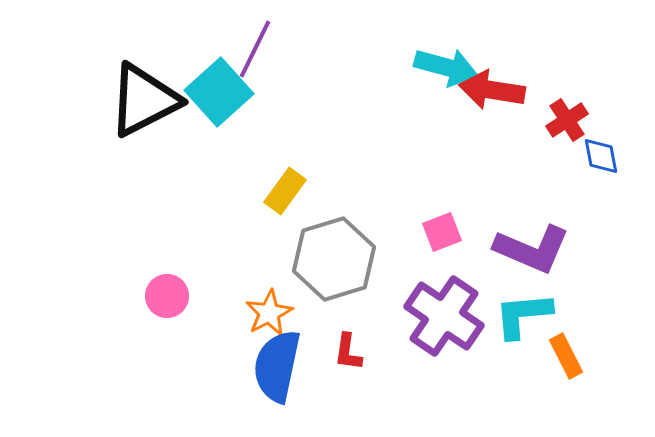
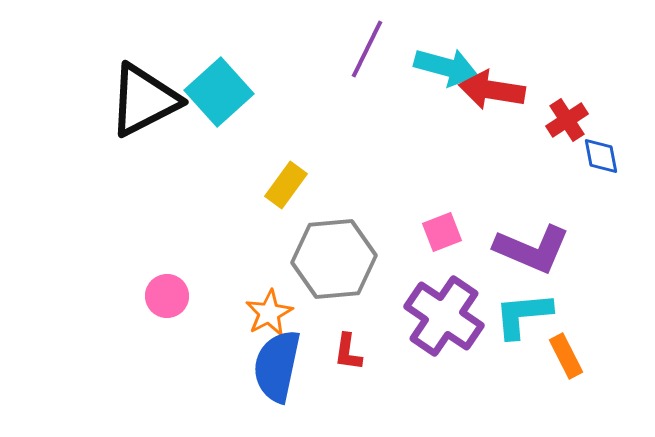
purple line: moved 112 px right
yellow rectangle: moved 1 px right, 6 px up
gray hexagon: rotated 12 degrees clockwise
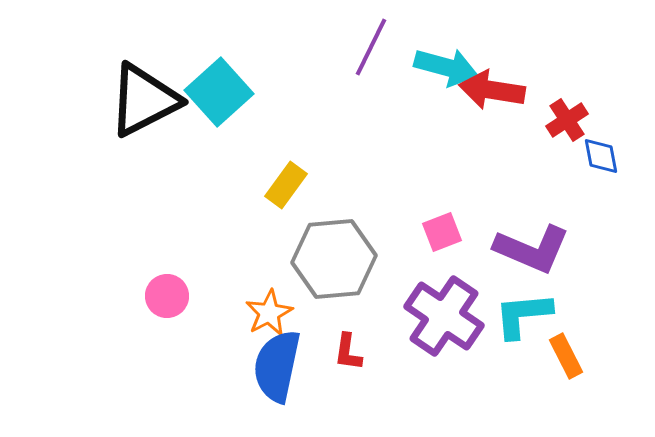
purple line: moved 4 px right, 2 px up
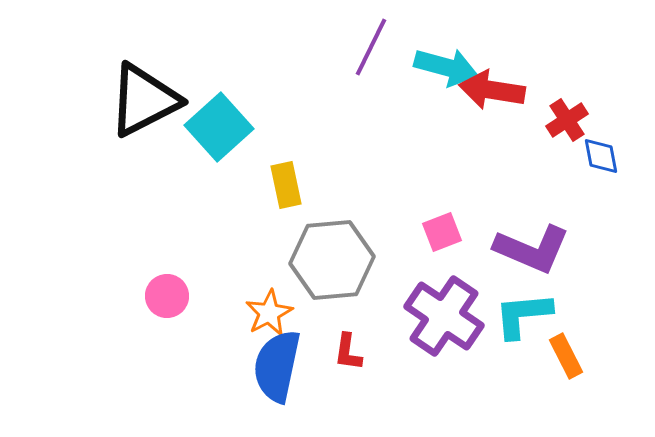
cyan square: moved 35 px down
yellow rectangle: rotated 48 degrees counterclockwise
gray hexagon: moved 2 px left, 1 px down
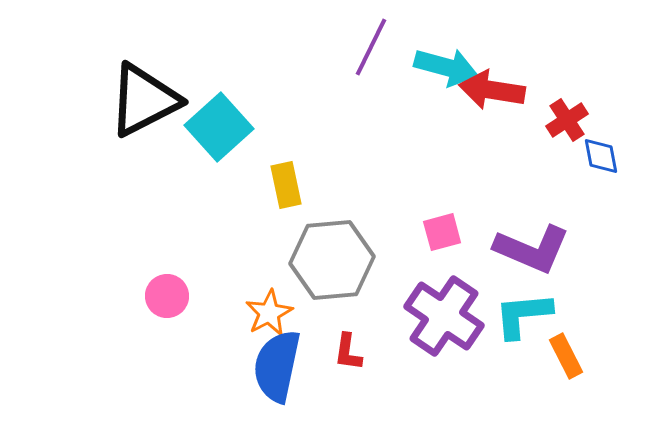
pink square: rotated 6 degrees clockwise
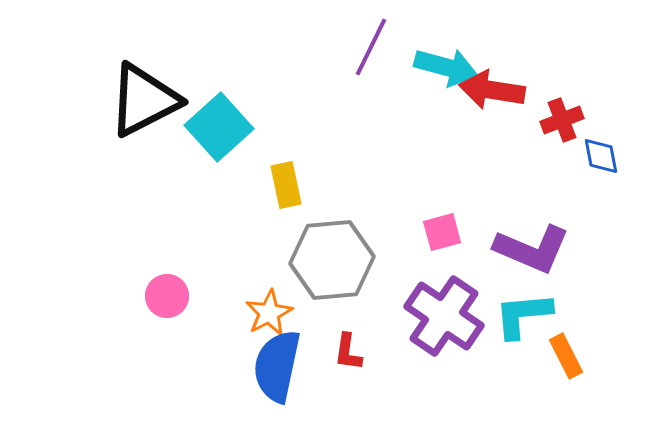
red cross: moved 5 px left; rotated 12 degrees clockwise
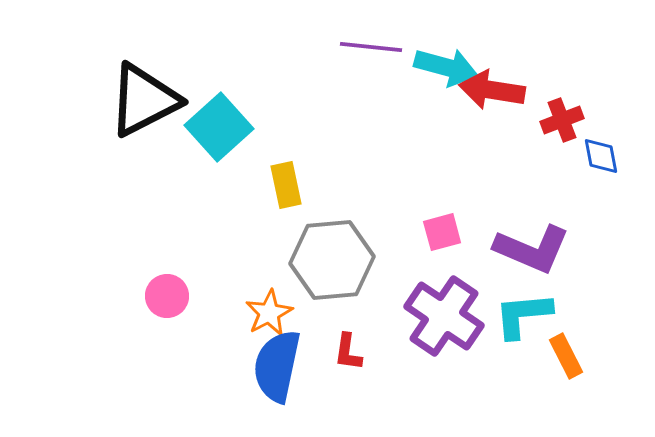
purple line: rotated 70 degrees clockwise
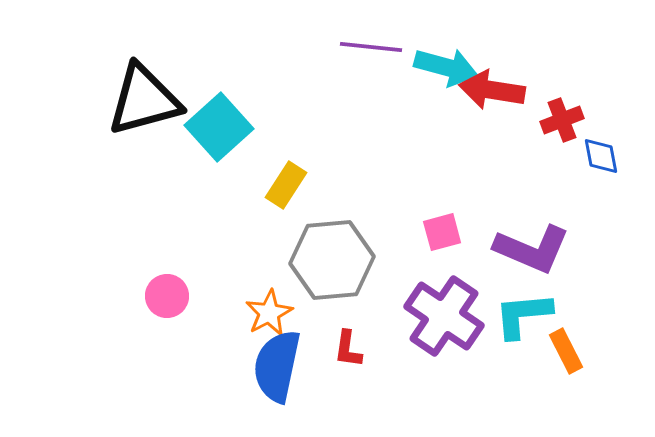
black triangle: rotated 12 degrees clockwise
yellow rectangle: rotated 45 degrees clockwise
red L-shape: moved 3 px up
orange rectangle: moved 5 px up
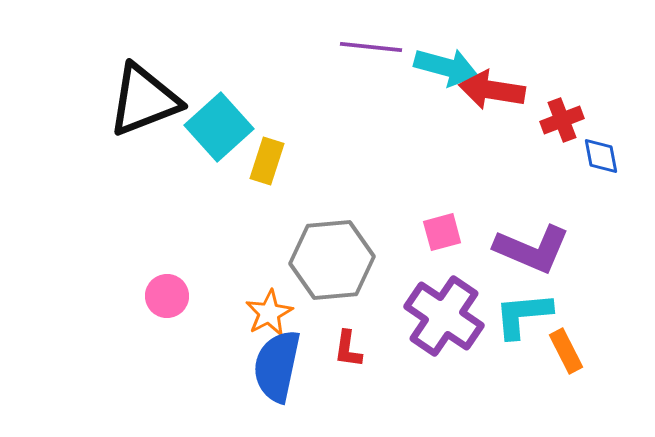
black triangle: rotated 6 degrees counterclockwise
yellow rectangle: moved 19 px left, 24 px up; rotated 15 degrees counterclockwise
